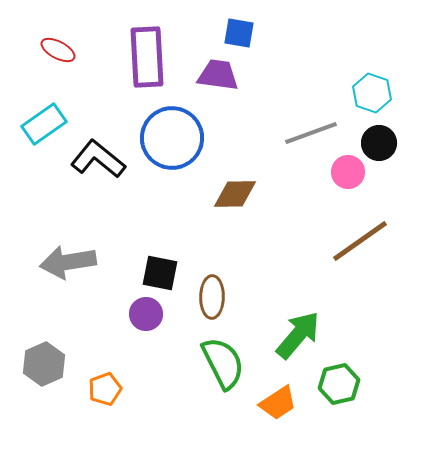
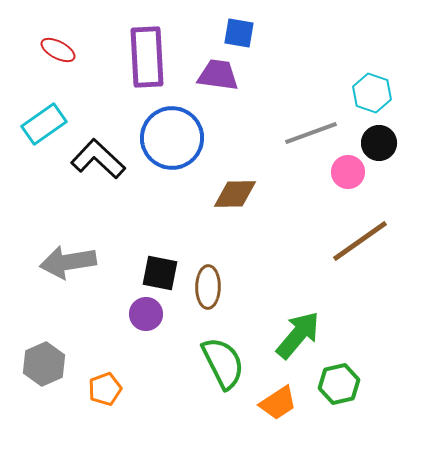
black L-shape: rotated 4 degrees clockwise
brown ellipse: moved 4 px left, 10 px up
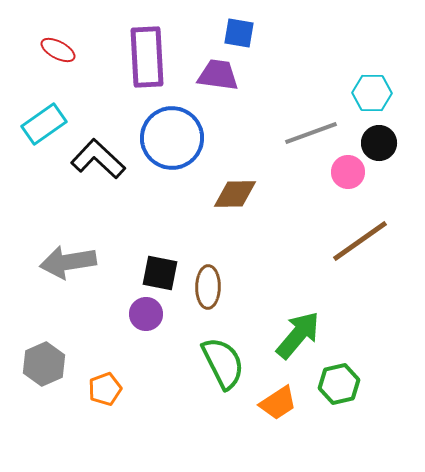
cyan hexagon: rotated 18 degrees counterclockwise
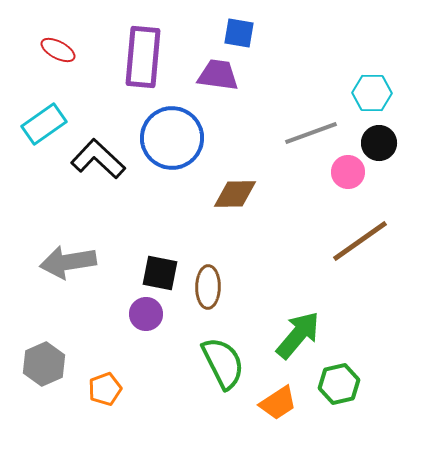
purple rectangle: moved 4 px left; rotated 8 degrees clockwise
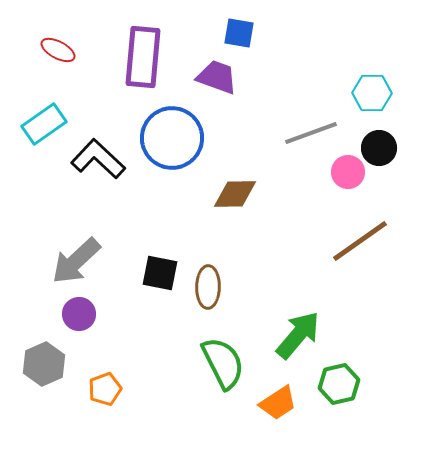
purple trapezoid: moved 1 px left, 2 px down; rotated 12 degrees clockwise
black circle: moved 5 px down
gray arrow: moved 8 px right, 1 px up; rotated 34 degrees counterclockwise
purple circle: moved 67 px left
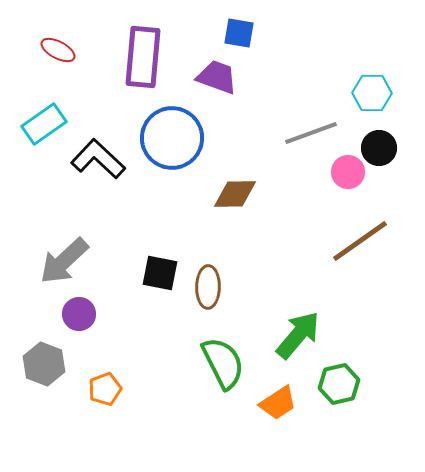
gray arrow: moved 12 px left
gray hexagon: rotated 15 degrees counterclockwise
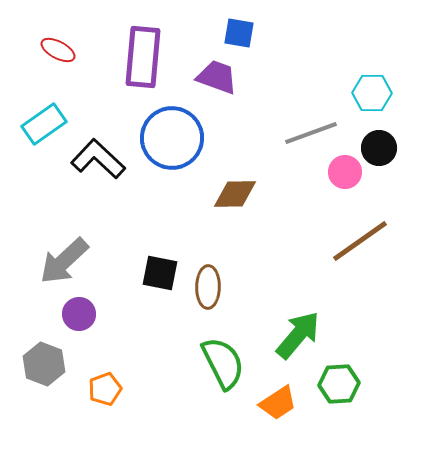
pink circle: moved 3 px left
green hexagon: rotated 9 degrees clockwise
